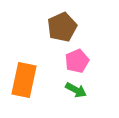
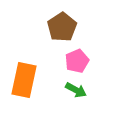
brown pentagon: rotated 8 degrees counterclockwise
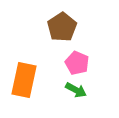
pink pentagon: moved 2 px down; rotated 25 degrees counterclockwise
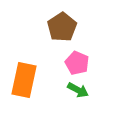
green arrow: moved 2 px right
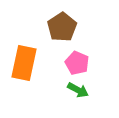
orange rectangle: moved 17 px up
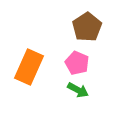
brown pentagon: moved 25 px right
orange rectangle: moved 5 px right, 4 px down; rotated 12 degrees clockwise
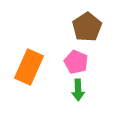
pink pentagon: moved 1 px left, 1 px up
green arrow: rotated 60 degrees clockwise
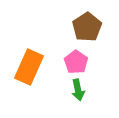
pink pentagon: rotated 10 degrees clockwise
green arrow: rotated 10 degrees counterclockwise
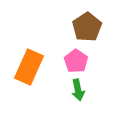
pink pentagon: moved 1 px up
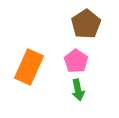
brown pentagon: moved 1 px left, 3 px up
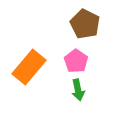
brown pentagon: moved 1 px left; rotated 12 degrees counterclockwise
orange rectangle: rotated 16 degrees clockwise
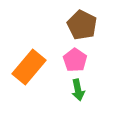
brown pentagon: moved 3 px left, 1 px down
pink pentagon: moved 1 px left, 1 px up
